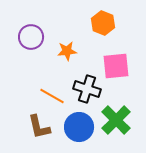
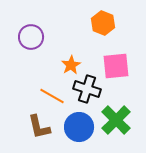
orange star: moved 4 px right, 14 px down; rotated 24 degrees counterclockwise
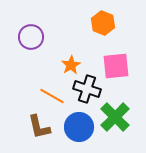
green cross: moved 1 px left, 3 px up
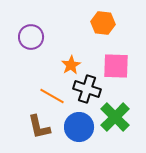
orange hexagon: rotated 15 degrees counterclockwise
pink square: rotated 8 degrees clockwise
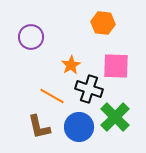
black cross: moved 2 px right
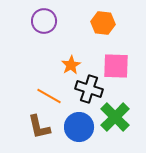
purple circle: moved 13 px right, 16 px up
orange line: moved 3 px left
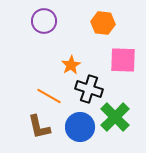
pink square: moved 7 px right, 6 px up
blue circle: moved 1 px right
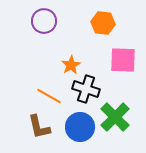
black cross: moved 3 px left
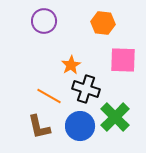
blue circle: moved 1 px up
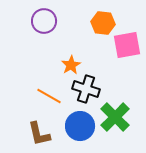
pink square: moved 4 px right, 15 px up; rotated 12 degrees counterclockwise
brown L-shape: moved 7 px down
